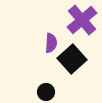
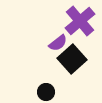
purple cross: moved 2 px left, 1 px down
purple semicircle: moved 7 px right; rotated 48 degrees clockwise
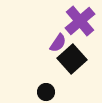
purple semicircle: rotated 18 degrees counterclockwise
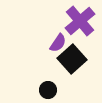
black circle: moved 2 px right, 2 px up
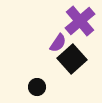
black circle: moved 11 px left, 3 px up
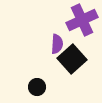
purple cross: moved 2 px right, 1 px up; rotated 16 degrees clockwise
purple semicircle: moved 1 px left, 1 px down; rotated 30 degrees counterclockwise
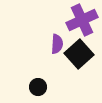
black square: moved 7 px right, 5 px up
black circle: moved 1 px right
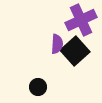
purple cross: moved 1 px left
black square: moved 4 px left, 3 px up
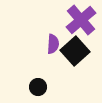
purple cross: rotated 16 degrees counterclockwise
purple semicircle: moved 4 px left
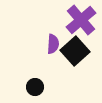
black circle: moved 3 px left
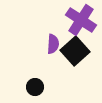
purple cross: rotated 16 degrees counterclockwise
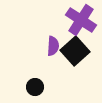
purple semicircle: moved 2 px down
